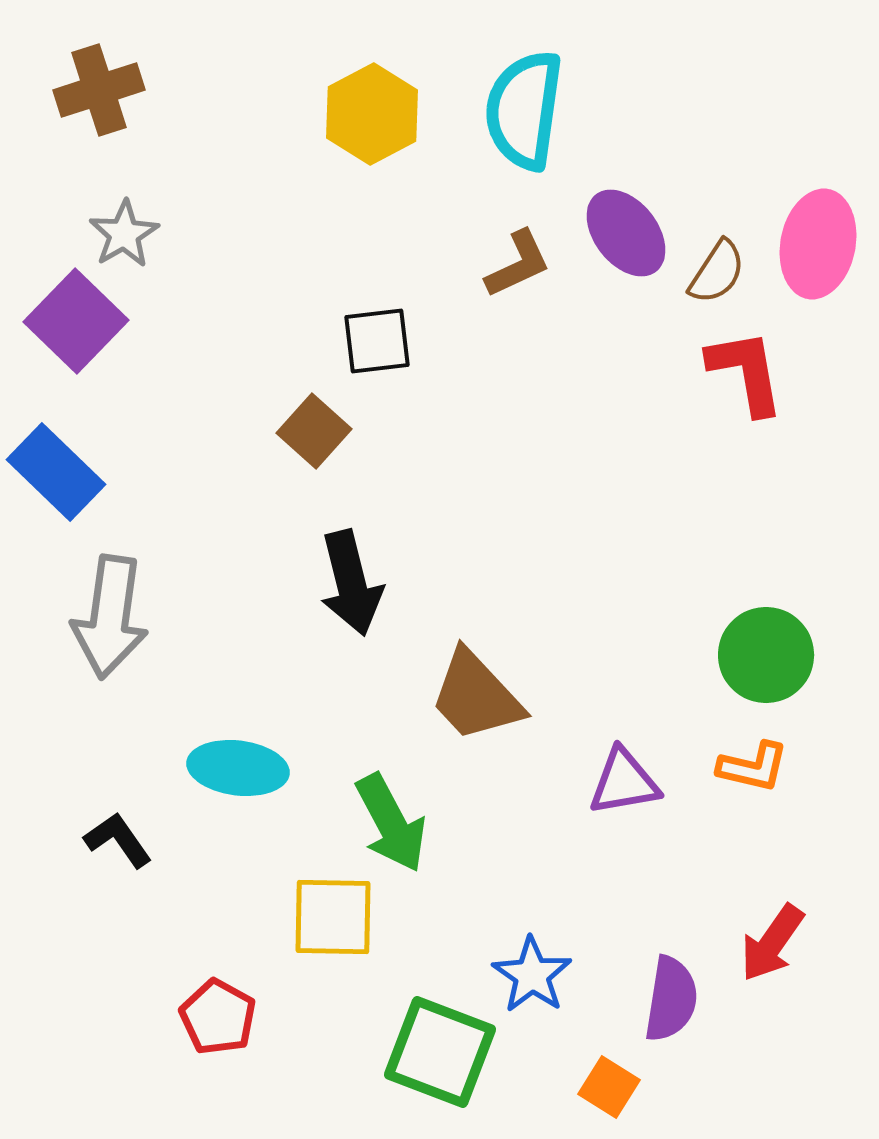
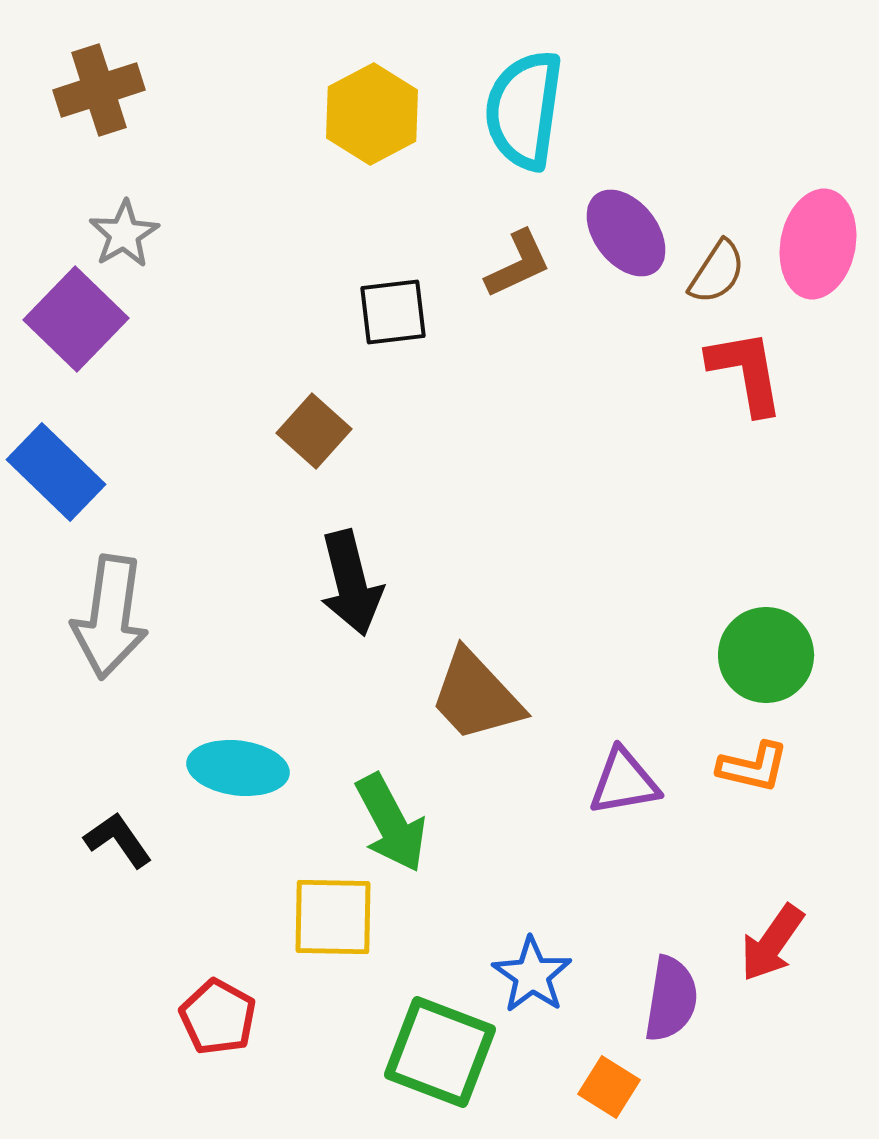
purple square: moved 2 px up
black square: moved 16 px right, 29 px up
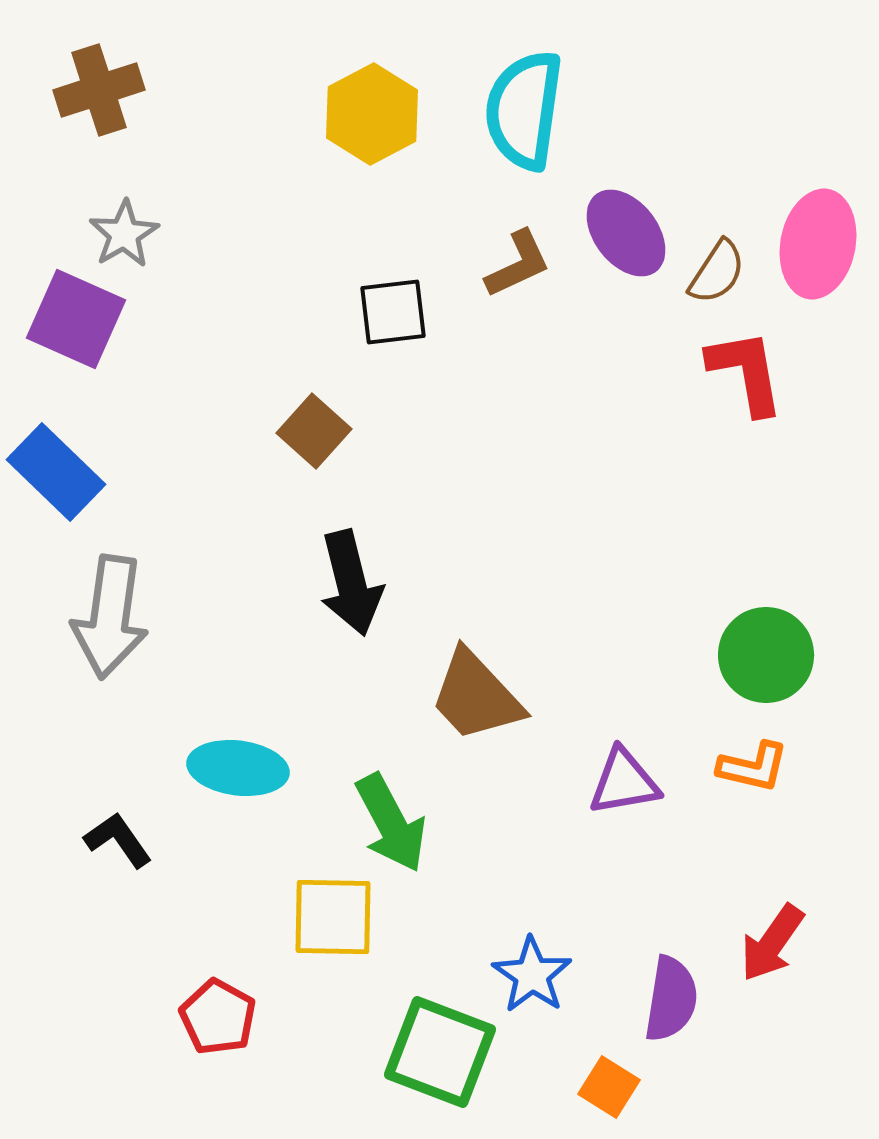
purple square: rotated 20 degrees counterclockwise
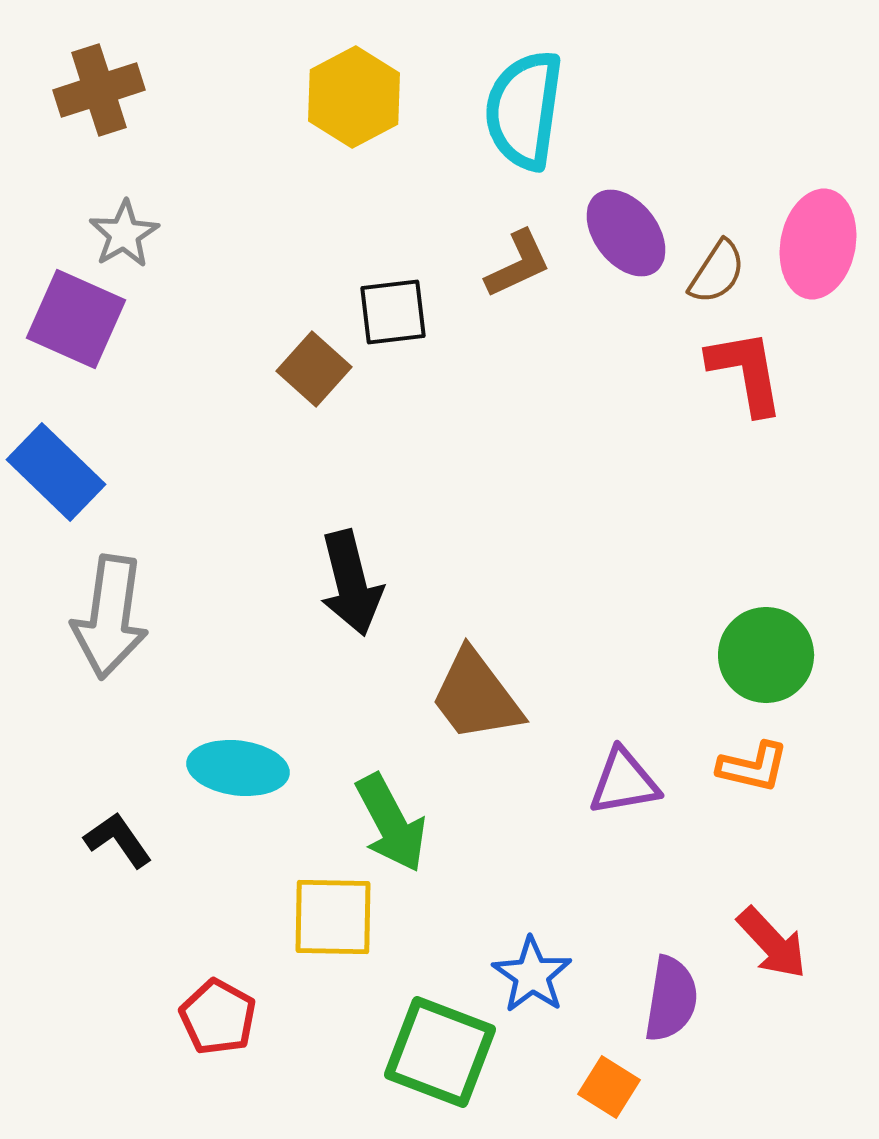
yellow hexagon: moved 18 px left, 17 px up
brown square: moved 62 px up
brown trapezoid: rotated 6 degrees clockwise
red arrow: rotated 78 degrees counterclockwise
